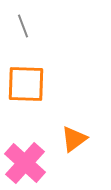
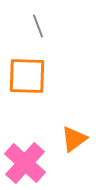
gray line: moved 15 px right
orange square: moved 1 px right, 8 px up
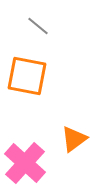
gray line: rotated 30 degrees counterclockwise
orange square: rotated 9 degrees clockwise
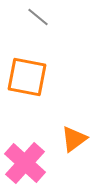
gray line: moved 9 px up
orange square: moved 1 px down
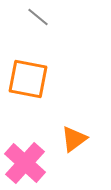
orange square: moved 1 px right, 2 px down
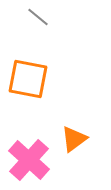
pink cross: moved 4 px right, 3 px up
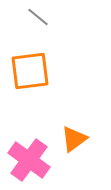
orange square: moved 2 px right, 8 px up; rotated 18 degrees counterclockwise
pink cross: rotated 6 degrees counterclockwise
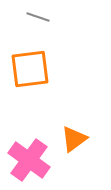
gray line: rotated 20 degrees counterclockwise
orange square: moved 2 px up
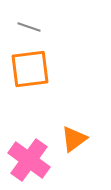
gray line: moved 9 px left, 10 px down
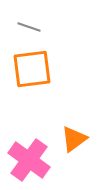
orange square: moved 2 px right
